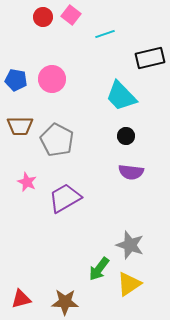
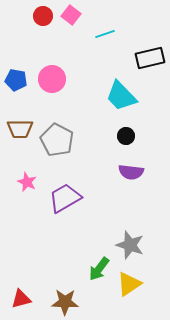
red circle: moved 1 px up
brown trapezoid: moved 3 px down
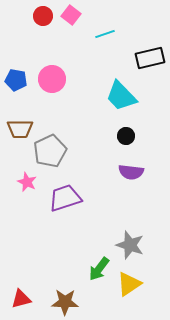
gray pentagon: moved 7 px left, 11 px down; rotated 20 degrees clockwise
purple trapezoid: rotated 12 degrees clockwise
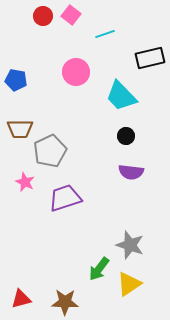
pink circle: moved 24 px right, 7 px up
pink star: moved 2 px left
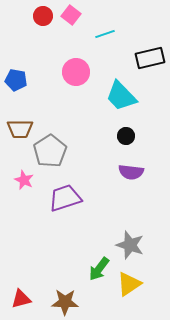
gray pentagon: rotated 8 degrees counterclockwise
pink star: moved 1 px left, 2 px up
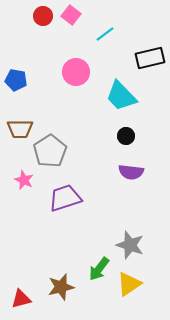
cyan line: rotated 18 degrees counterclockwise
brown star: moved 4 px left, 15 px up; rotated 16 degrees counterclockwise
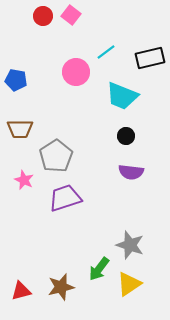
cyan line: moved 1 px right, 18 px down
cyan trapezoid: moved 1 px right; rotated 24 degrees counterclockwise
gray pentagon: moved 6 px right, 5 px down
red triangle: moved 8 px up
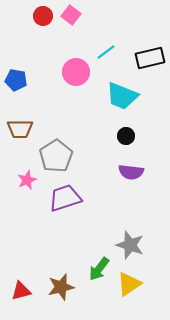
pink star: moved 3 px right; rotated 24 degrees clockwise
